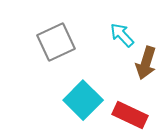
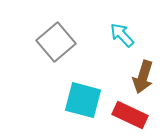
gray square: rotated 15 degrees counterclockwise
brown arrow: moved 3 px left, 14 px down
cyan square: rotated 30 degrees counterclockwise
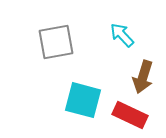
gray square: rotated 30 degrees clockwise
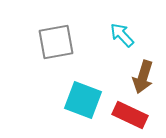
cyan square: rotated 6 degrees clockwise
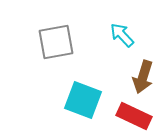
red rectangle: moved 4 px right, 1 px down
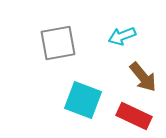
cyan arrow: moved 1 px down; rotated 68 degrees counterclockwise
gray square: moved 2 px right, 1 px down
brown arrow: rotated 56 degrees counterclockwise
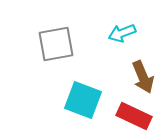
cyan arrow: moved 3 px up
gray square: moved 2 px left, 1 px down
brown arrow: rotated 16 degrees clockwise
